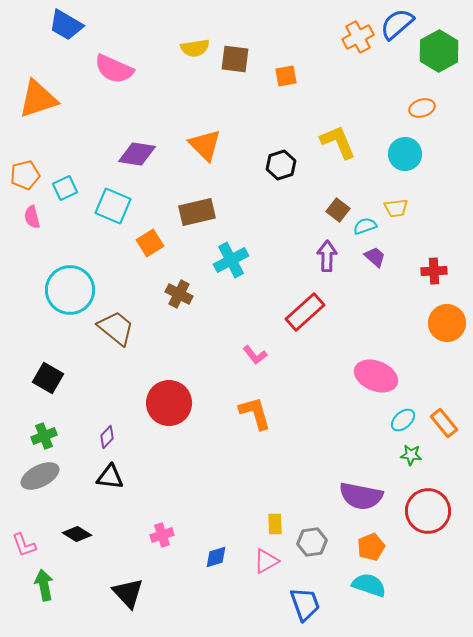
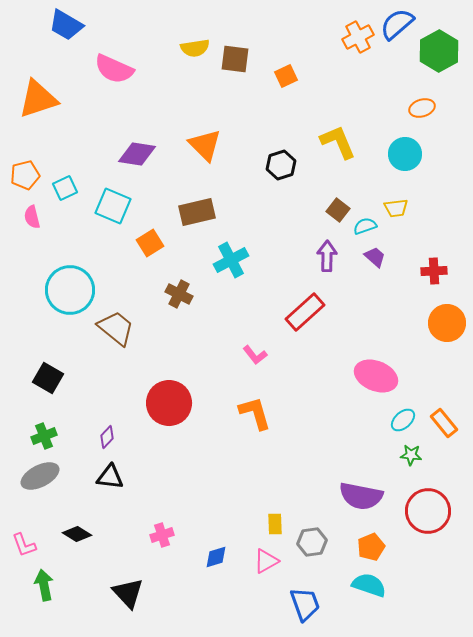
orange square at (286, 76): rotated 15 degrees counterclockwise
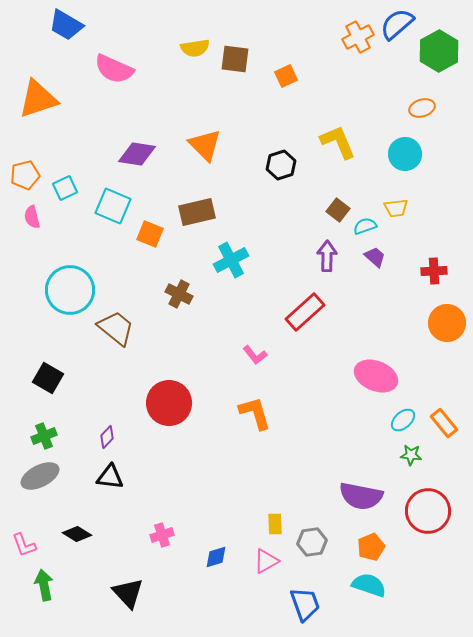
orange square at (150, 243): moved 9 px up; rotated 36 degrees counterclockwise
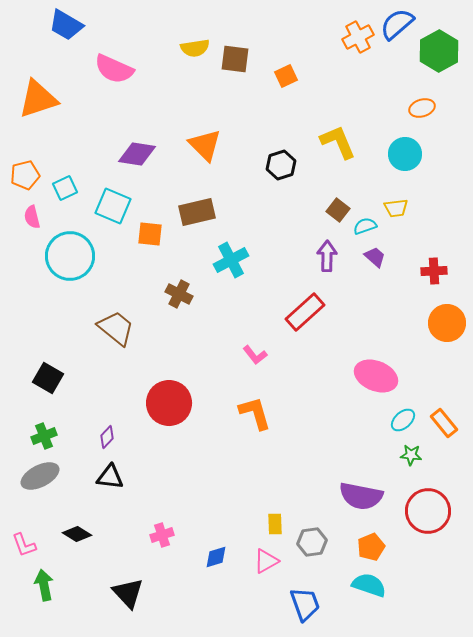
orange square at (150, 234): rotated 16 degrees counterclockwise
cyan circle at (70, 290): moved 34 px up
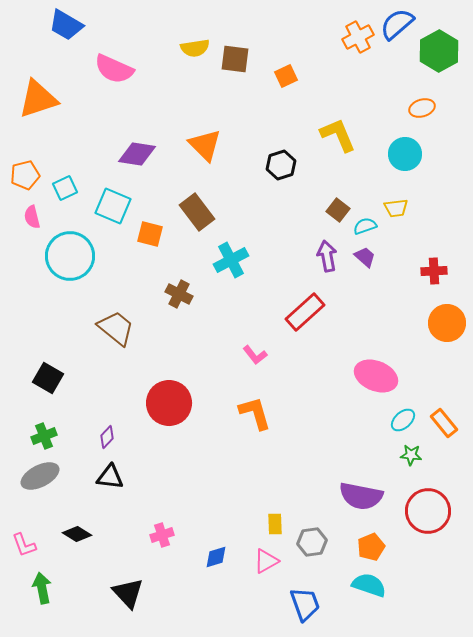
yellow L-shape at (338, 142): moved 7 px up
brown rectangle at (197, 212): rotated 66 degrees clockwise
orange square at (150, 234): rotated 8 degrees clockwise
purple arrow at (327, 256): rotated 12 degrees counterclockwise
purple trapezoid at (375, 257): moved 10 px left
green arrow at (44, 585): moved 2 px left, 3 px down
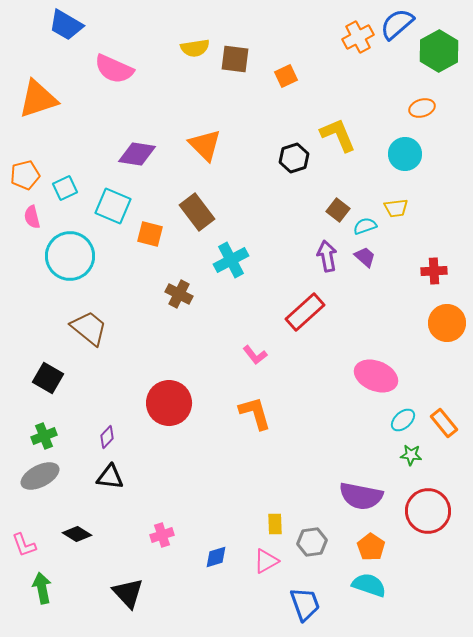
black hexagon at (281, 165): moved 13 px right, 7 px up
brown trapezoid at (116, 328): moved 27 px left
orange pentagon at (371, 547): rotated 16 degrees counterclockwise
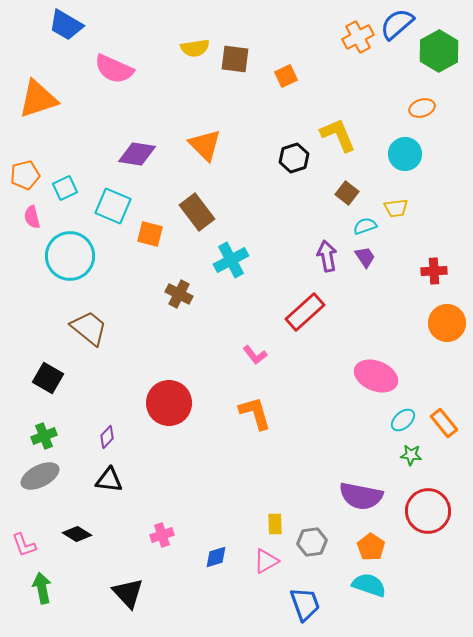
brown square at (338, 210): moved 9 px right, 17 px up
purple trapezoid at (365, 257): rotated 15 degrees clockwise
black triangle at (110, 477): moved 1 px left, 3 px down
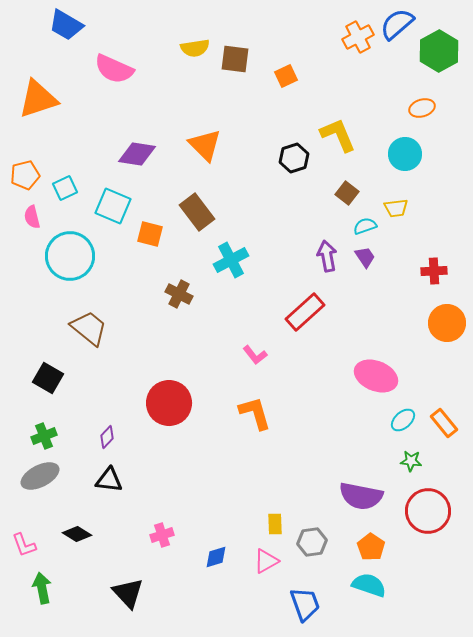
green star at (411, 455): moved 6 px down
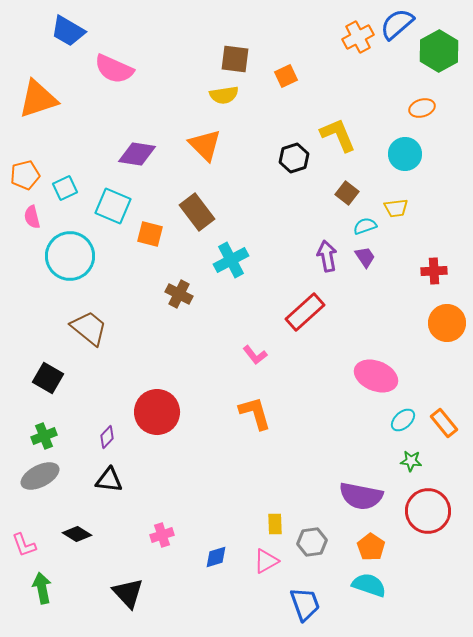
blue trapezoid at (66, 25): moved 2 px right, 6 px down
yellow semicircle at (195, 48): moved 29 px right, 47 px down
red circle at (169, 403): moved 12 px left, 9 px down
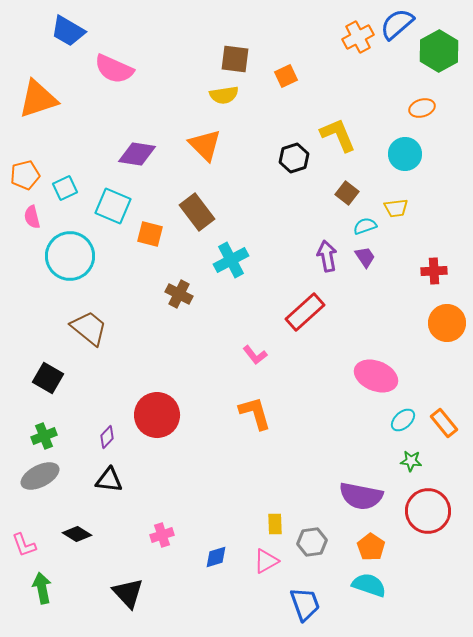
red circle at (157, 412): moved 3 px down
